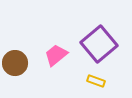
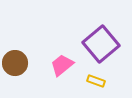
purple square: moved 2 px right
pink trapezoid: moved 6 px right, 10 px down
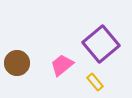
brown circle: moved 2 px right
yellow rectangle: moved 1 px left, 1 px down; rotated 30 degrees clockwise
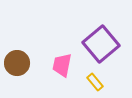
pink trapezoid: rotated 40 degrees counterclockwise
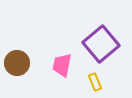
yellow rectangle: rotated 18 degrees clockwise
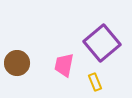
purple square: moved 1 px right, 1 px up
pink trapezoid: moved 2 px right
